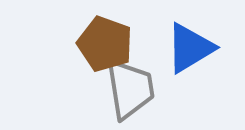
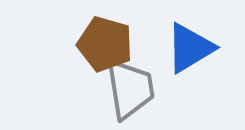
brown pentagon: rotated 4 degrees counterclockwise
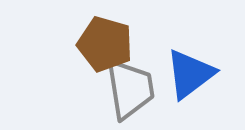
blue triangle: moved 26 px down; rotated 6 degrees counterclockwise
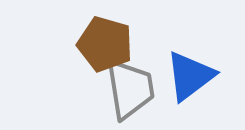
blue triangle: moved 2 px down
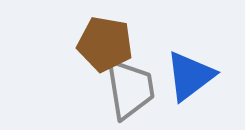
brown pentagon: rotated 6 degrees counterclockwise
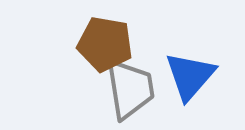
blue triangle: rotated 12 degrees counterclockwise
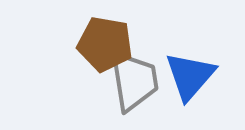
gray trapezoid: moved 4 px right, 8 px up
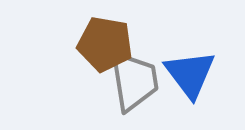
blue triangle: moved 2 px up; rotated 18 degrees counterclockwise
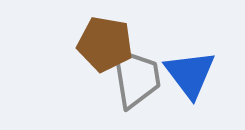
gray trapezoid: moved 2 px right, 3 px up
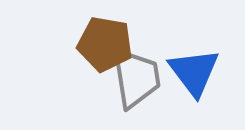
blue triangle: moved 4 px right, 2 px up
